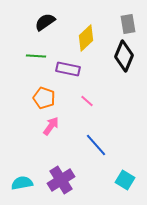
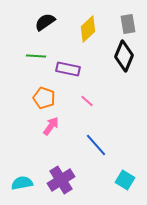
yellow diamond: moved 2 px right, 9 px up
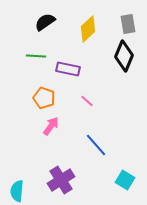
cyan semicircle: moved 5 px left, 8 px down; rotated 75 degrees counterclockwise
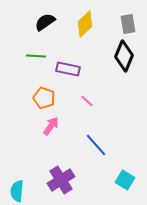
yellow diamond: moved 3 px left, 5 px up
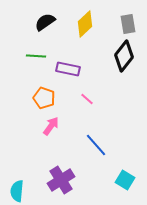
black diamond: rotated 16 degrees clockwise
pink line: moved 2 px up
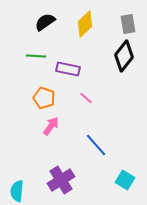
pink line: moved 1 px left, 1 px up
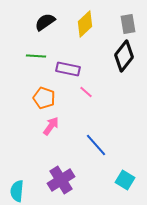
pink line: moved 6 px up
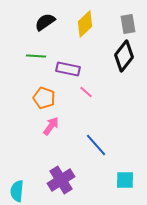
cyan square: rotated 30 degrees counterclockwise
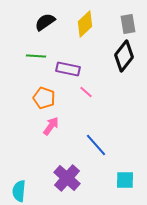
purple cross: moved 6 px right, 2 px up; rotated 16 degrees counterclockwise
cyan semicircle: moved 2 px right
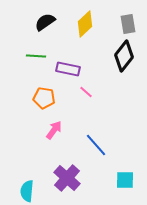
orange pentagon: rotated 10 degrees counterclockwise
pink arrow: moved 3 px right, 4 px down
cyan semicircle: moved 8 px right
